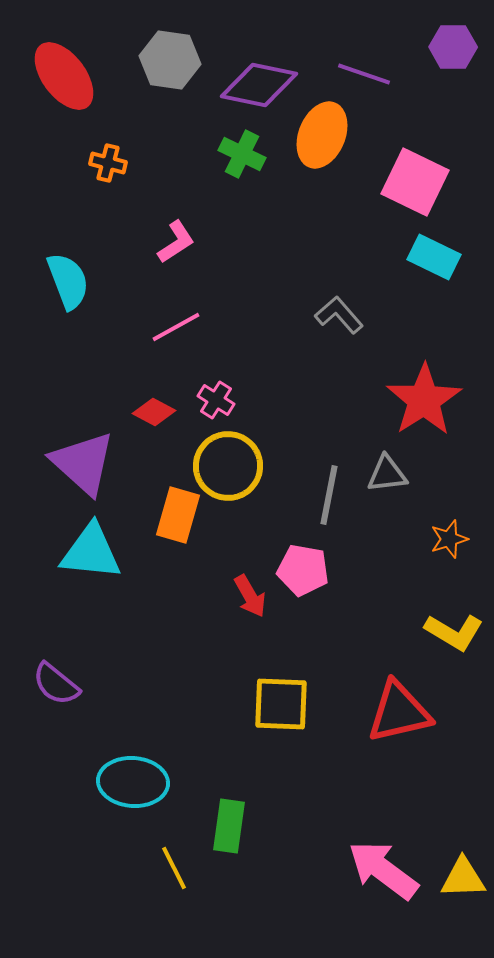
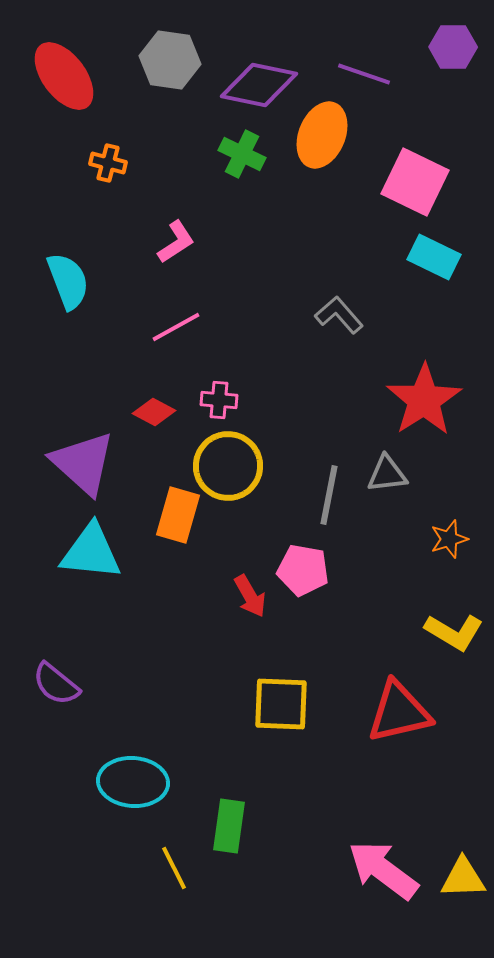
pink cross: moved 3 px right; rotated 27 degrees counterclockwise
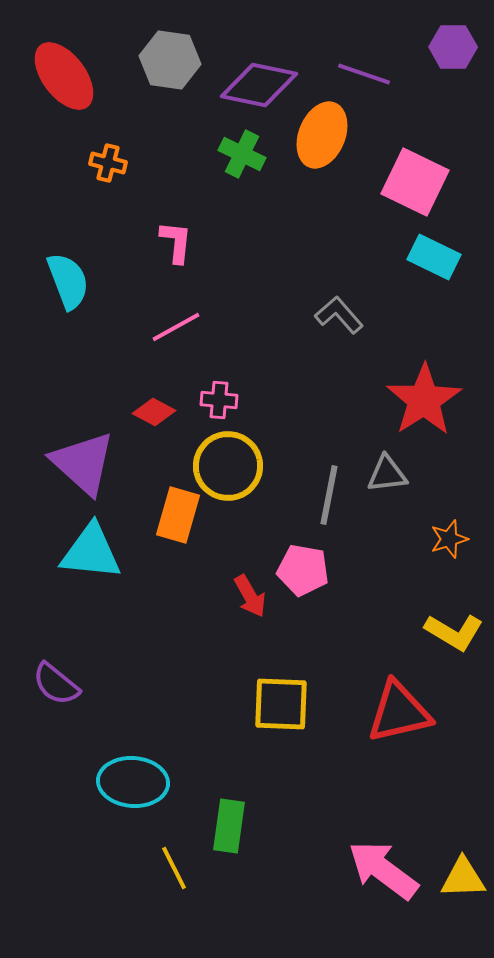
pink L-shape: rotated 51 degrees counterclockwise
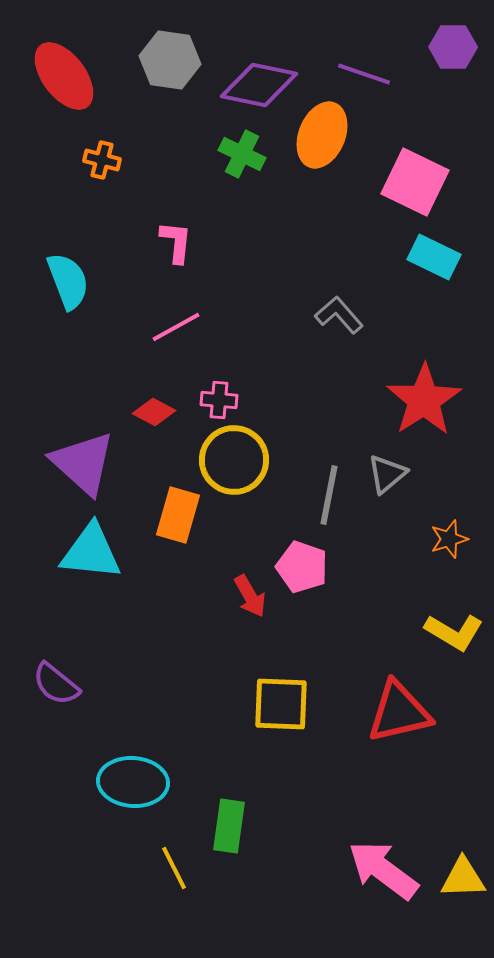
orange cross: moved 6 px left, 3 px up
yellow circle: moved 6 px right, 6 px up
gray triangle: rotated 33 degrees counterclockwise
pink pentagon: moved 1 px left, 3 px up; rotated 9 degrees clockwise
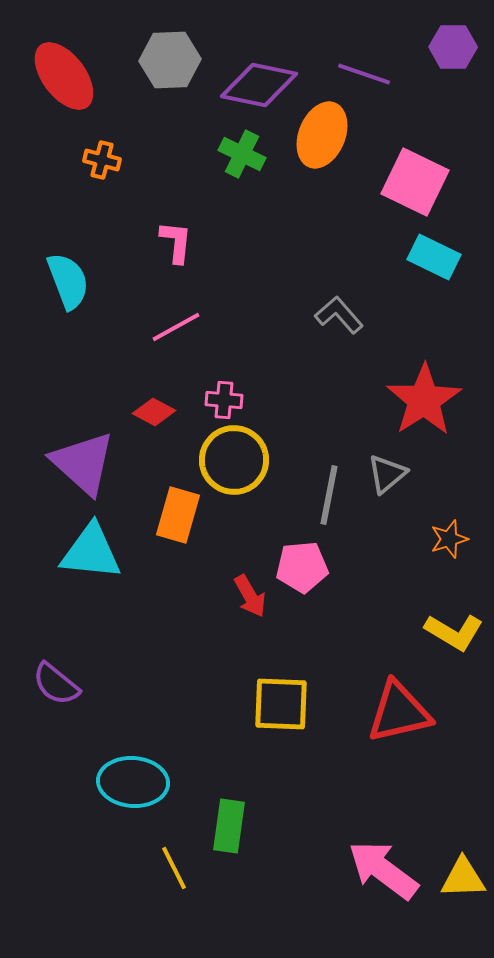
gray hexagon: rotated 10 degrees counterclockwise
pink cross: moved 5 px right
pink pentagon: rotated 24 degrees counterclockwise
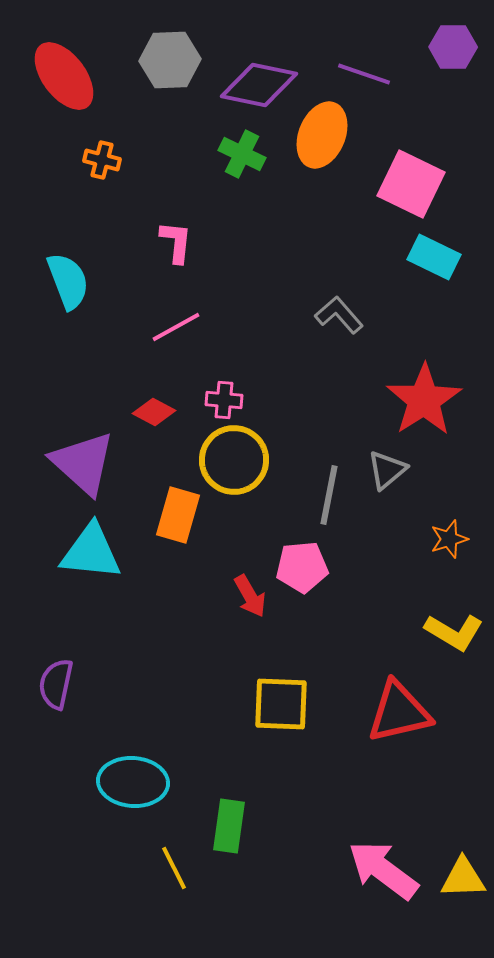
pink square: moved 4 px left, 2 px down
gray triangle: moved 4 px up
purple semicircle: rotated 63 degrees clockwise
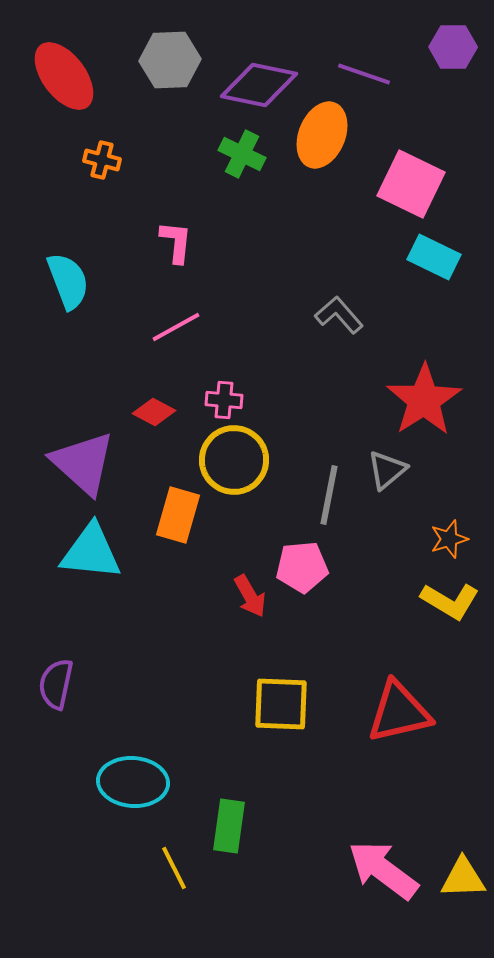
yellow L-shape: moved 4 px left, 31 px up
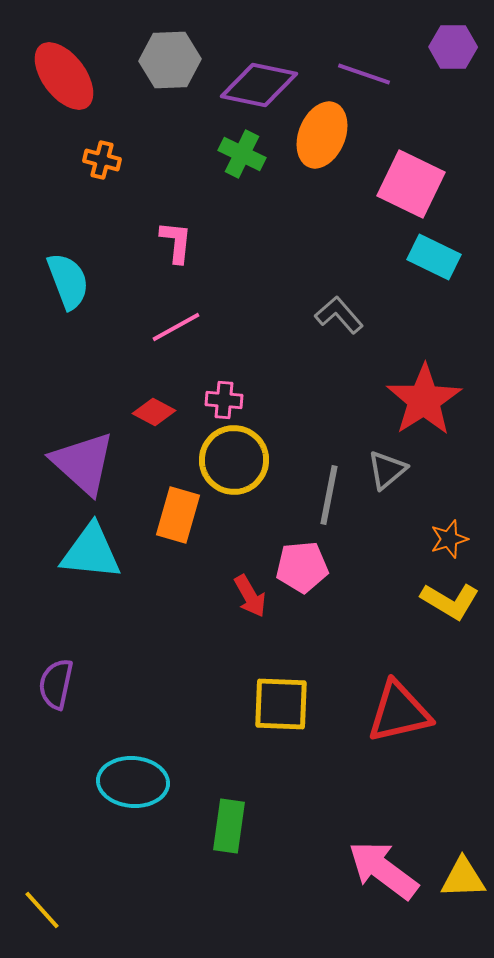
yellow line: moved 132 px left, 42 px down; rotated 15 degrees counterclockwise
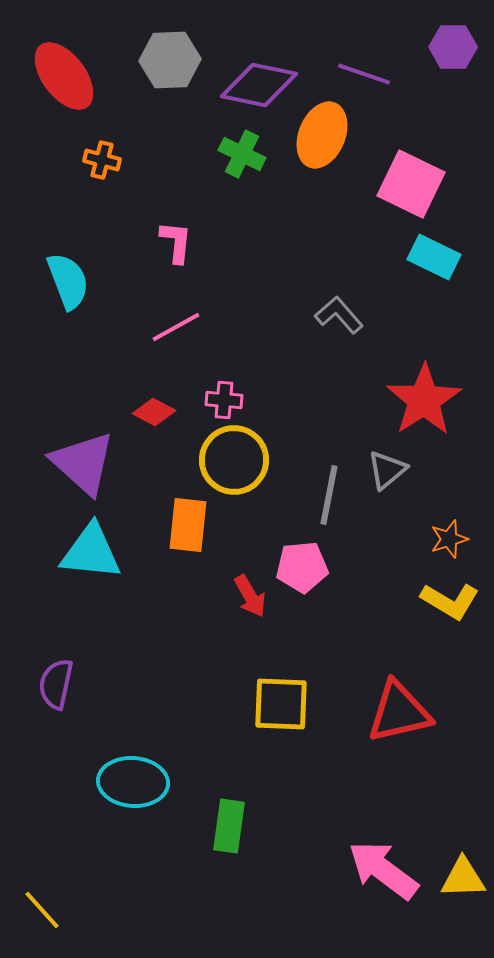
orange rectangle: moved 10 px right, 10 px down; rotated 10 degrees counterclockwise
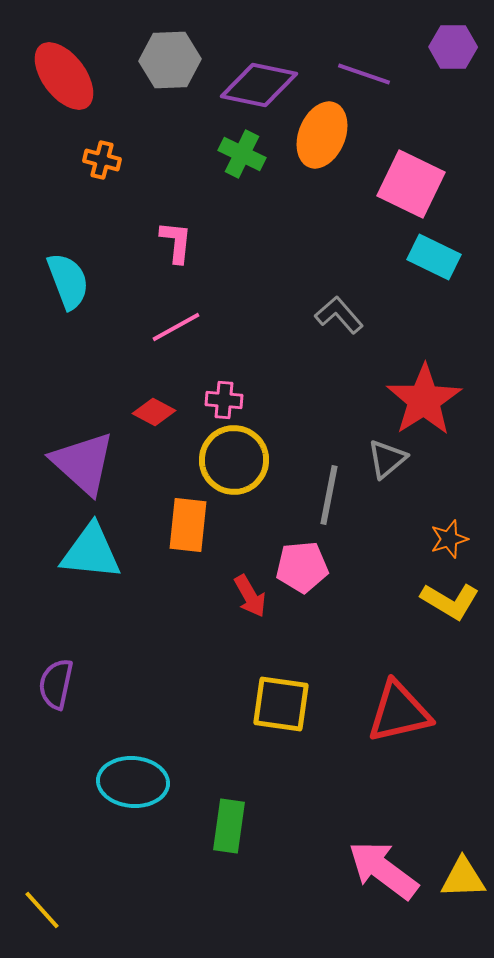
gray triangle: moved 11 px up
yellow square: rotated 6 degrees clockwise
